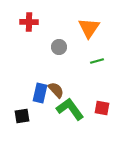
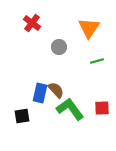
red cross: moved 3 px right, 1 px down; rotated 36 degrees clockwise
red square: rotated 14 degrees counterclockwise
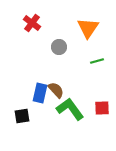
orange triangle: moved 1 px left
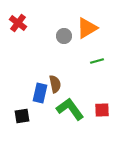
red cross: moved 14 px left
orange triangle: moved 1 px left; rotated 25 degrees clockwise
gray circle: moved 5 px right, 11 px up
brown semicircle: moved 1 px left, 6 px up; rotated 30 degrees clockwise
red square: moved 2 px down
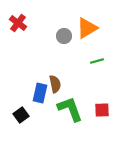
green L-shape: rotated 16 degrees clockwise
black square: moved 1 px left, 1 px up; rotated 28 degrees counterclockwise
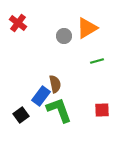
blue rectangle: moved 1 px right, 3 px down; rotated 24 degrees clockwise
green L-shape: moved 11 px left, 1 px down
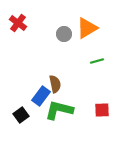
gray circle: moved 2 px up
green L-shape: rotated 56 degrees counterclockwise
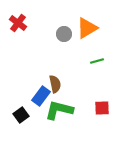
red square: moved 2 px up
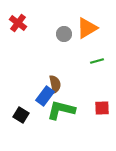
blue rectangle: moved 4 px right
green L-shape: moved 2 px right
black square: rotated 21 degrees counterclockwise
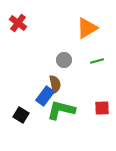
gray circle: moved 26 px down
